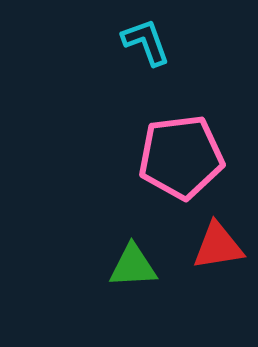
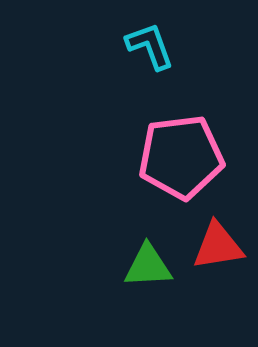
cyan L-shape: moved 4 px right, 4 px down
green triangle: moved 15 px right
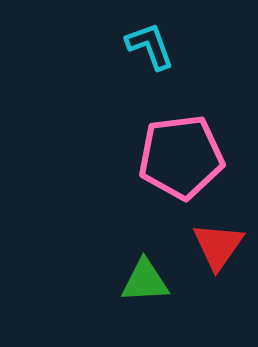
red triangle: rotated 46 degrees counterclockwise
green triangle: moved 3 px left, 15 px down
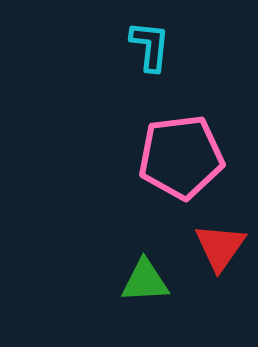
cyan L-shape: rotated 26 degrees clockwise
red triangle: moved 2 px right, 1 px down
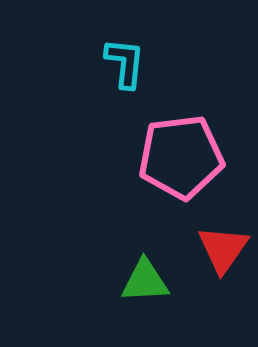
cyan L-shape: moved 25 px left, 17 px down
red triangle: moved 3 px right, 2 px down
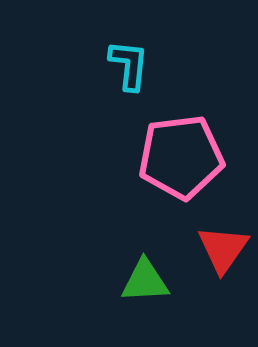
cyan L-shape: moved 4 px right, 2 px down
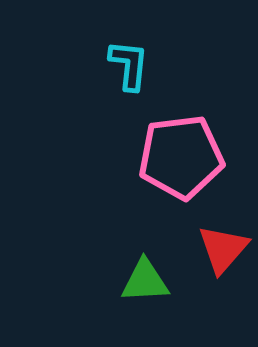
red triangle: rotated 6 degrees clockwise
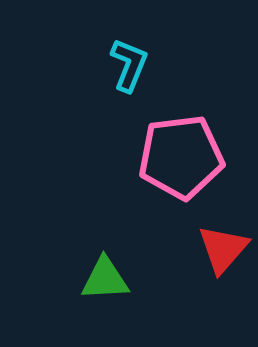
cyan L-shape: rotated 16 degrees clockwise
green triangle: moved 40 px left, 2 px up
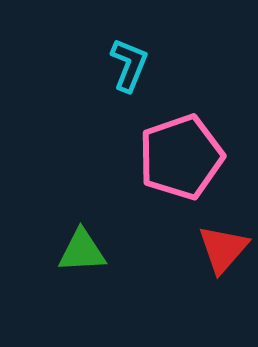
pink pentagon: rotated 12 degrees counterclockwise
green triangle: moved 23 px left, 28 px up
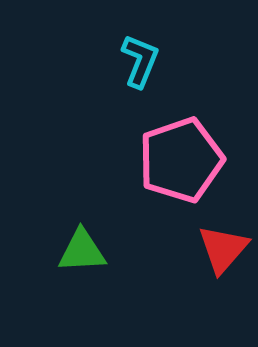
cyan L-shape: moved 11 px right, 4 px up
pink pentagon: moved 3 px down
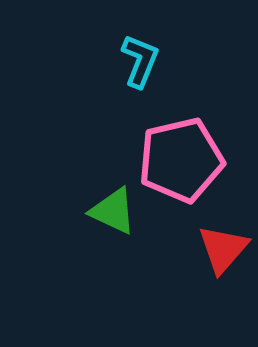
pink pentagon: rotated 6 degrees clockwise
green triangle: moved 31 px right, 40 px up; rotated 28 degrees clockwise
